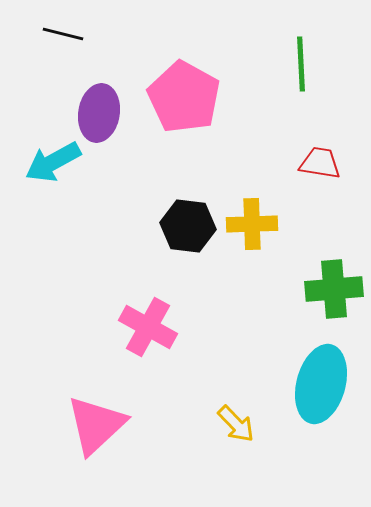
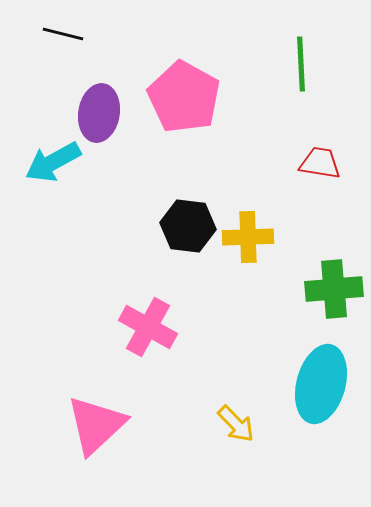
yellow cross: moved 4 px left, 13 px down
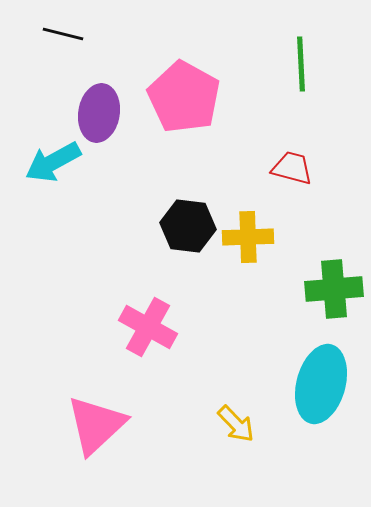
red trapezoid: moved 28 px left, 5 px down; rotated 6 degrees clockwise
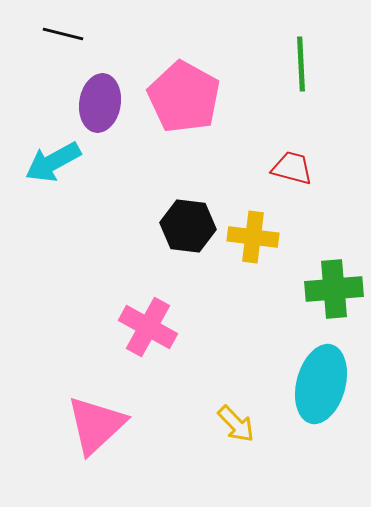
purple ellipse: moved 1 px right, 10 px up
yellow cross: moved 5 px right; rotated 9 degrees clockwise
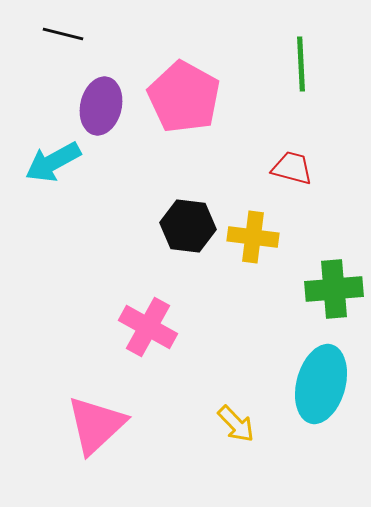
purple ellipse: moved 1 px right, 3 px down; rotated 4 degrees clockwise
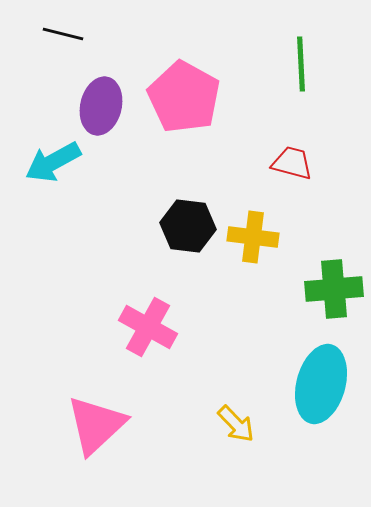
red trapezoid: moved 5 px up
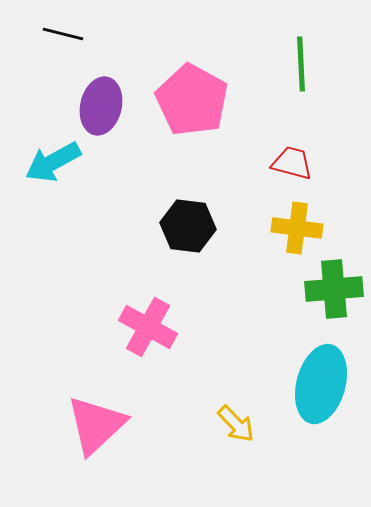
pink pentagon: moved 8 px right, 3 px down
yellow cross: moved 44 px right, 9 px up
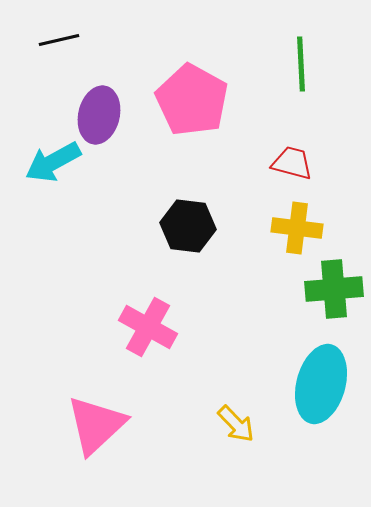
black line: moved 4 px left, 6 px down; rotated 27 degrees counterclockwise
purple ellipse: moved 2 px left, 9 px down
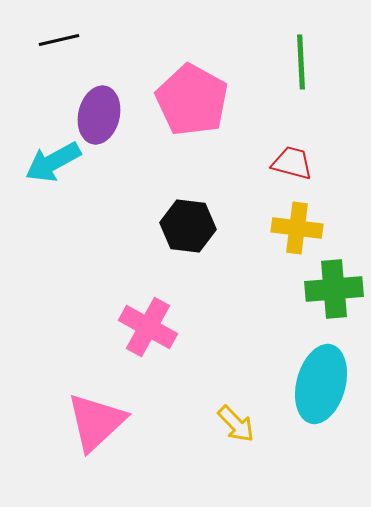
green line: moved 2 px up
pink triangle: moved 3 px up
